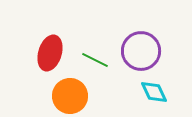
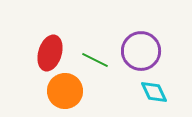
orange circle: moved 5 px left, 5 px up
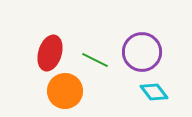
purple circle: moved 1 px right, 1 px down
cyan diamond: rotated 12 degrees counterclockwise
